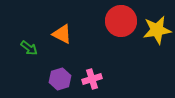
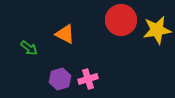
red circle: moved 1 px up
orange triangle: moved 3 px right
pink cross: moved 4 px left
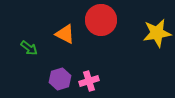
red circle: moved 20 px left
yellow star: moved 3 px down
pink cross: moved 1 px right, 2 px down
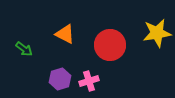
red circle: moved 9 px right, 25 px down
green arrow: moved 5 px left, 1 px down
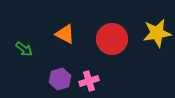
red circle: moved 2 px right, 6 px up
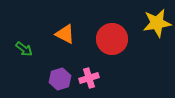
yellow star: moved 10 px up
pink cross: moved 3 px up
